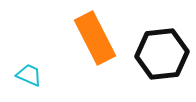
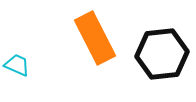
cyan trapezoid: moved 12 px left, 10 px up
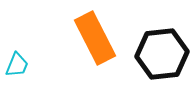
cyan trapezoid: rotated 88 degrees clockwise
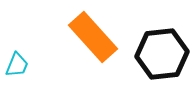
orange rectangle: moved 2 px left, 1 px up; rotated 15 degrees counterclockwise
